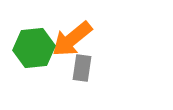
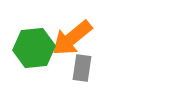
orange arrow: moved 1 px up
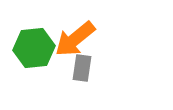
orange arrow: moved 3 px right, 1 px down
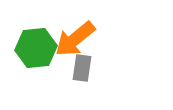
green hexagon: moved 2 px right
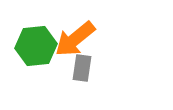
green hexagon: moved 2 px up
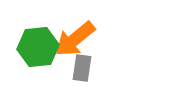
green hexagon: moved 2 px right, 1 px down
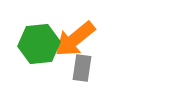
green hexagon: moved 1 px right, 3 px up
